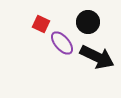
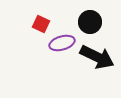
black circle: moved 2 px right
purple ellipse: rotated 65 degrees counterclockwise
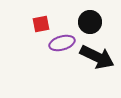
red square: rotated 36 degrees counterclockwise
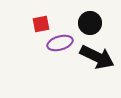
black circle: moved 1 px down
purple ellipse: moved 2 px left
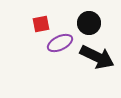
black circle: moved 1 px left
purple ellipse: rotated 10 degrees counterclockwise
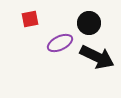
red square: moved 11 px left, 5 px up
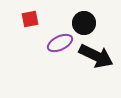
black circle: moved 5 px left
black arrow: moved 1 px left, 1 px up
